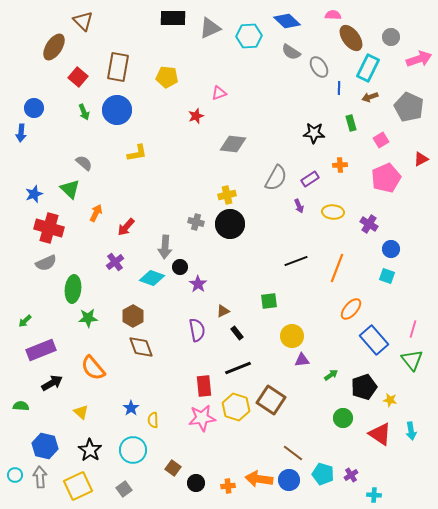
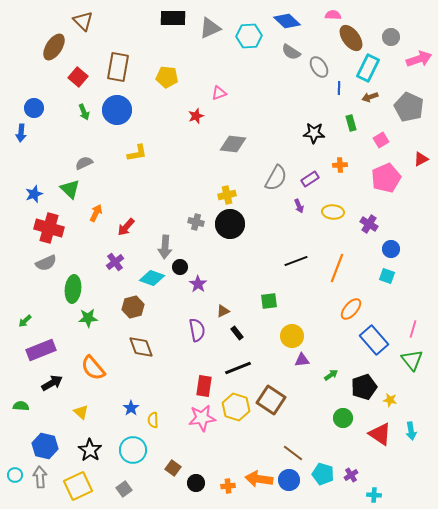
gray semicircle at (84, 163): rotated 66 degrees counterclockwise
brown hexagon at (133, 316): moved 9 px up; rotated 15 degrees clockwise
red rectangle at (204, 386): rotated 15 degrees clockwise
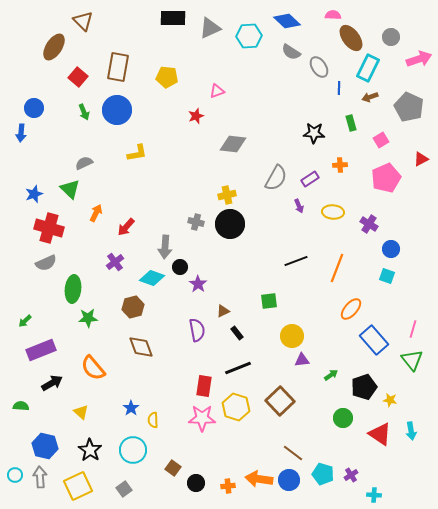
pink triangle at (219, 93): moved 2 px left, 2 px up
brown square at (271, 400): moved 9 px right, 1 px down; rotated 12 degrees clockwise
pink star at (202, 418): rotated 8 degrees clockwise
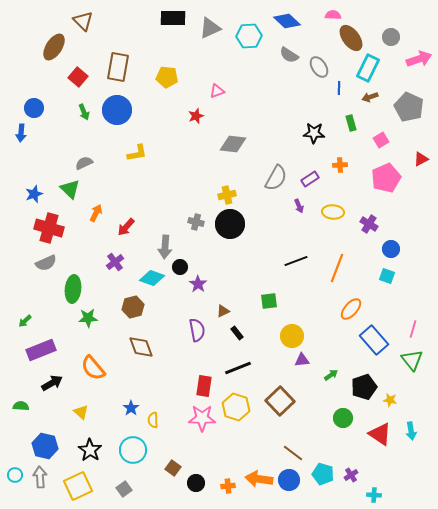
gray semicircle at (291, 52): moved 2 px left, 3 px down
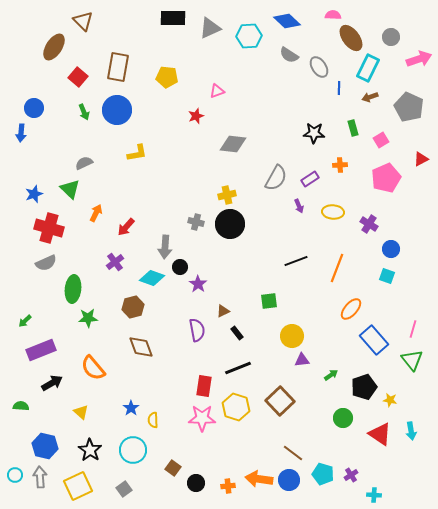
green rectangle at (351, 123): moved 2 px right, 5 px down
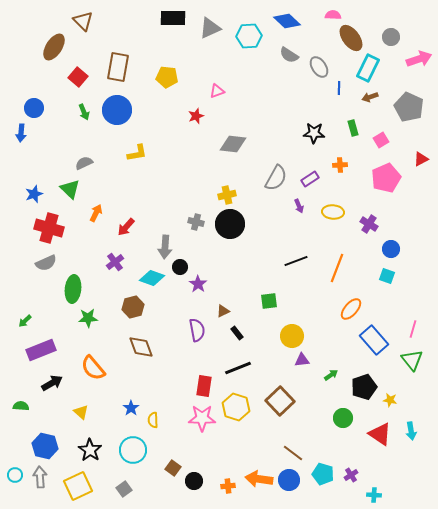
black circle at (196, 483): moved 2 px left, 2 px up
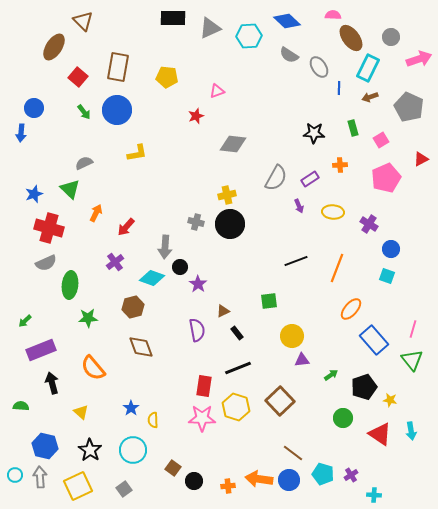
green arrow at (84, 112): rotated 14 degrees counterclockwise
green ellipse at (73, 289): moved 3 px left, 4 px up
black arrow at (52, 383): rotated 75 degrees counterclockwise
